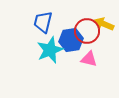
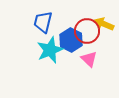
blue hexagon: rotated 25 degrees counterclockwise
pink triangle: rotated 30 degrees clockwise
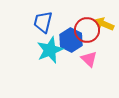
red circle: moved 1 px up
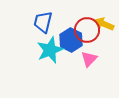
pink triangle: rotated 30 degrees clockwise
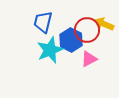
pink triangle: rotated 18 degrees clockwise
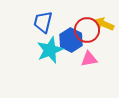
pink triangle: rotated 18 degrees clockwise
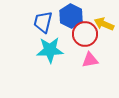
red circle: moved 2 px left, 4 px down
blue hexagon: moved 24 px up
cyan star: rotated 20 degrees clockwise
pink triangle: moved 1 px right, 1 px down
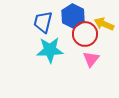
blue hexagon: moved 2 px right
pink triangle: moved 1 px right, 1 px up; rotated 42 degrees counterclockwise
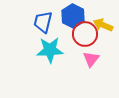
yellow arrow: moved 1 px left, 1 px down
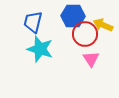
blue hexagon: rotated 25 degrees counterclockwise
blue trapezoid: moved 10 px left
cyan star: moved 10 px left, 1 px up; rotated 20 degrees clockwise
pink triangle: rotated 12 degrees counterclockwise
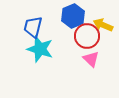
blue hexagon: rotated 25 degrees counterclockwise
blue trapezoid: moved 5 px down
red circle: moved 2 px right, 2 px down
pink triangle: rotated 12 degrees counterclockwise
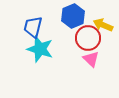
red circle: moved 1 px right, 2 px down
